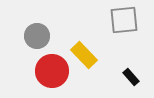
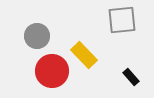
gray square: moved 2 px left
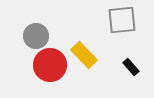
gray circle: moved 1 px left
red circle: moved 2 px left, 6 px up
black rectangle: moved 10 px up
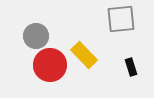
gray square: moved 1 px left, 1 px up
black rectangle: rotated 24 degrees clockwise
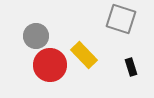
gray square: rotated 24 degrees clockwise
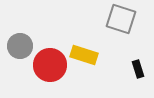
gray circle: moved 16 px left, 10 px down
yellow rectangle: rotated 28 degrees counterclockwise
black rectangle: moved 7 px right, 2 px down
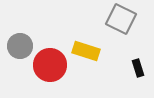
gray square: rotated 8 degrees clockwise
yellow rectangle: moved 2 px right, 4 px up
black rectangle: moved 1 px up
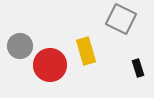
yellow rectangle: rotated 56 degrees clockwise
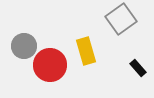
gray square: rotated 28 degrees clockwise
gray circle: moved 4 px right
black rectangle: rotated 24 degrees counterclockwise
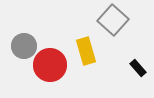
gray square: moved 8 px left, 1 px down; rotated 12 degrees counterclockwise
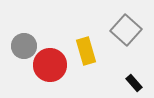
gray square: moved 13 px right, 10 px down
black rectangle: moved 4 px left, 15 px down
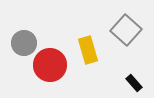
gray circle: moved 3 px up
yellow rectangle: moved 2 px right, 1 px up
